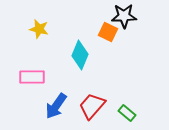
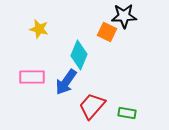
orange square: moved 1 px left
cyan diamond: moved 1 px left
blue arrow: moved 10 px right, 24 px up
green rectangle: rotated 30 degrees counterclockwise
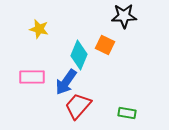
orange square: moved 2 px left, 13 px down
red trapezoid: moved 14 px left
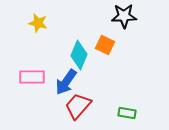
yellow star: moved 1 px left, 6 px up
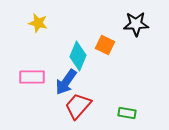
black star: moved 12 px right, 8 px down
cyan diamond: moved 1 px left, 1 px down
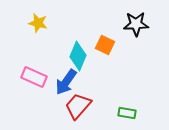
pink rectangle: moved 2 px right; rotated 25 degrees clockwise
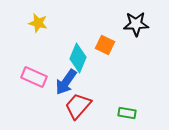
cyan diamond: moved 2 px down
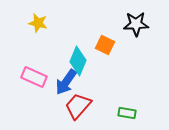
cyan diamond: moved 3 px down
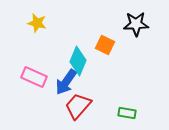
yellow star: moved 1 px left
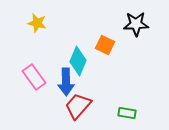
pink rectangle: rotated 30 degrees clockwise
blue arrow: rotated 36 degrees counterclockwise
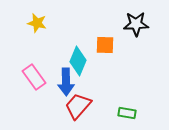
orange square: rotated 24 degrees counterclockwise
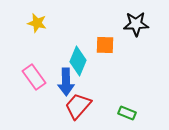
green rectangle: rotated 12 degrees clockwise
